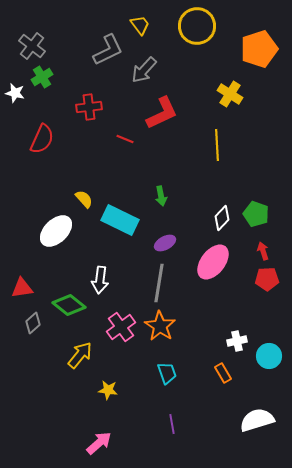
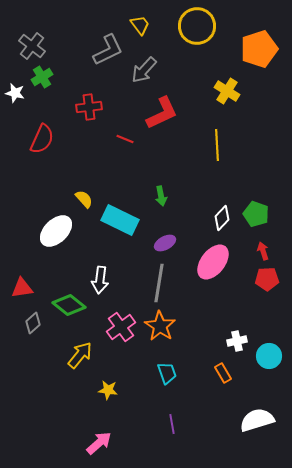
yellow cross: moved 3 px left, 3 px up
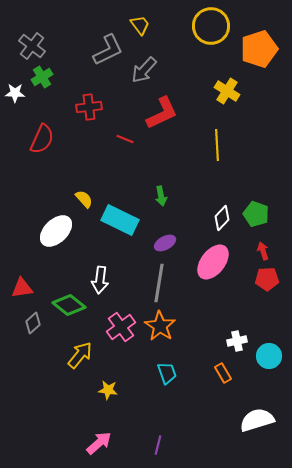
yellow circle: moved 14 px right
white star: rotated 12 degrees counterclockwise
purple line: moved 14 px left, 21 px down; rotated 24 degrees clockwise
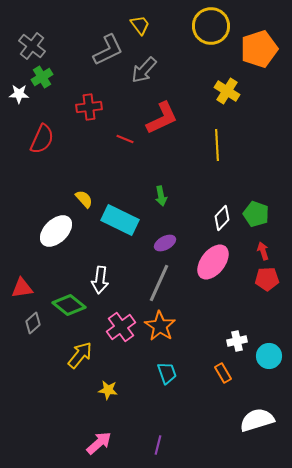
white star: moved 4 px right, 1 px down
red L-shape: moved 5 px down
gray line: rotated 15 degrees clockwise
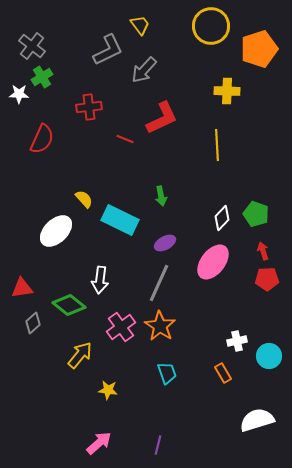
yellow cross: rotated 30 degrees counterclockwise
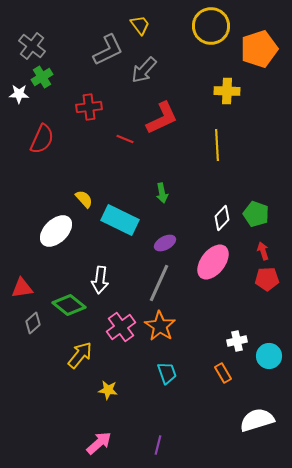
green arrow: moved 1 px right, 3 px up
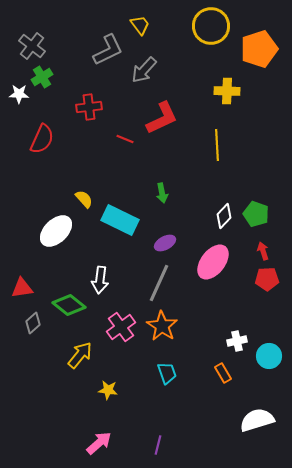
white diamond: moved 2 px right, 2 px up
orange star: moved 2 px right
